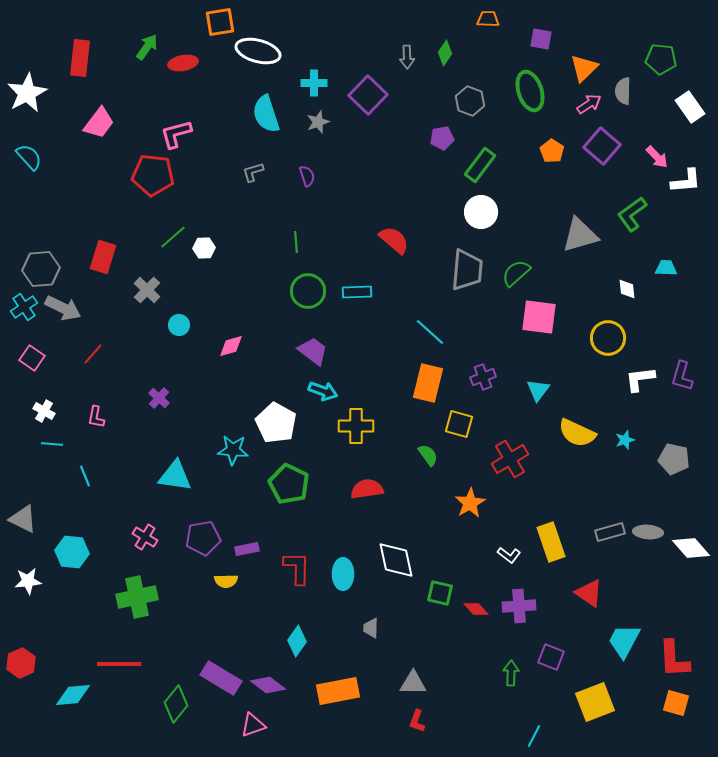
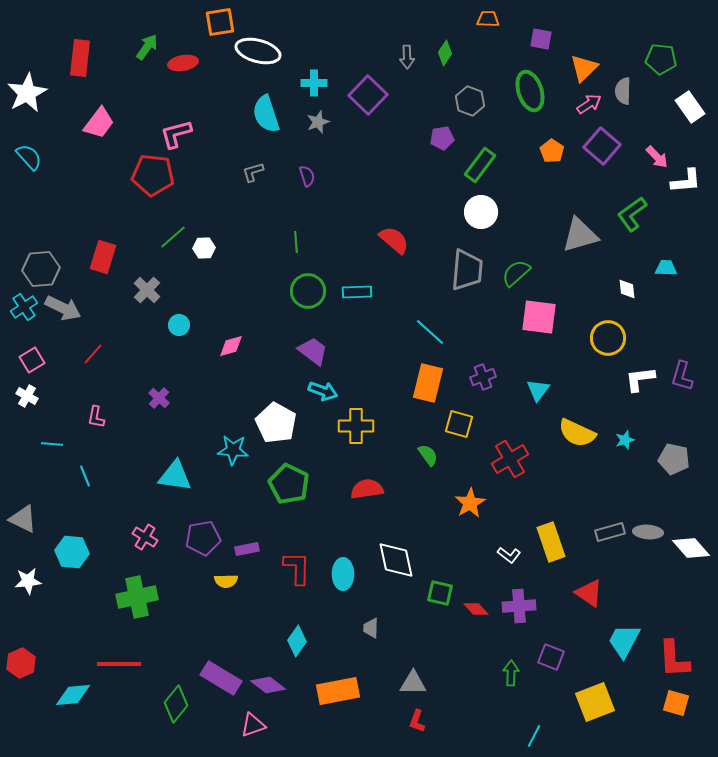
pink square at (32, 358): moved 2 px down; rotated 25 degrees clockwise
white cross at (44, 411): moved 17 px left, 15 px up
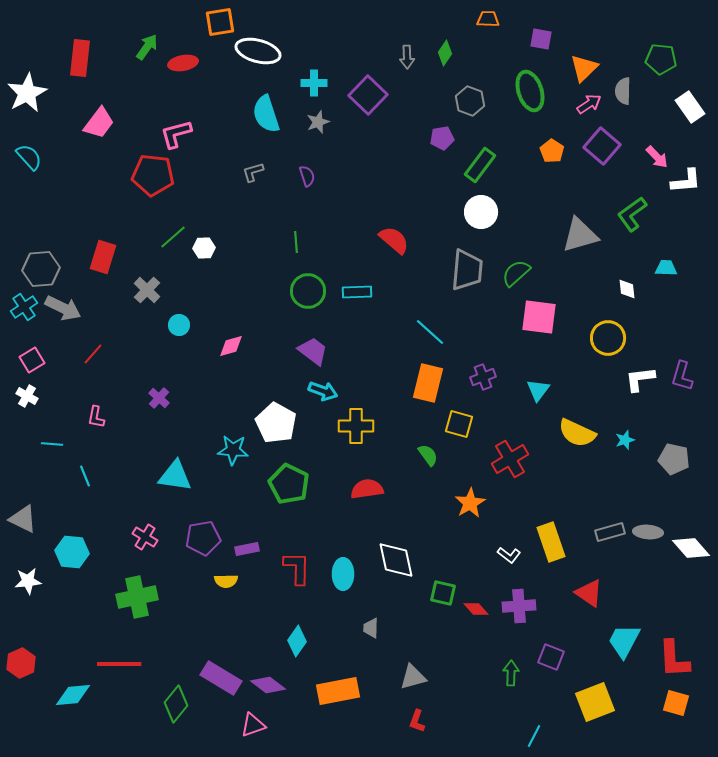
green square at (440, 593): moved 3 px right
gray triangle at (413, 683): moved 6 px up; rotated 16 degrees counterclockwise
